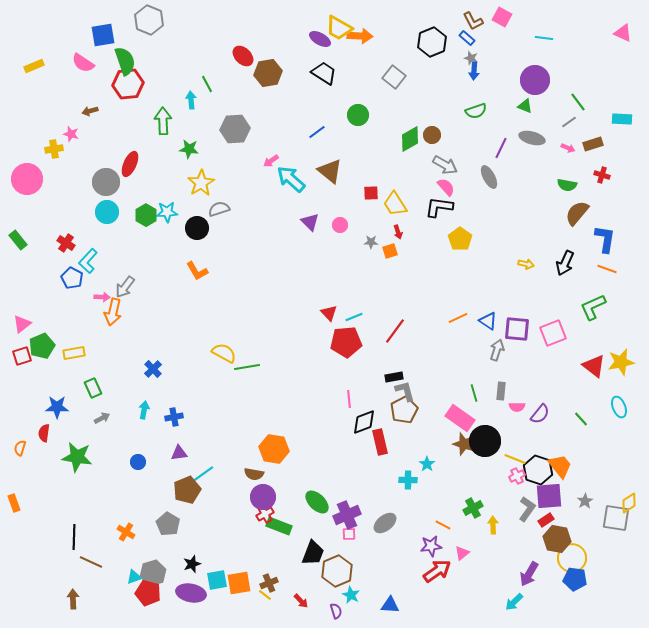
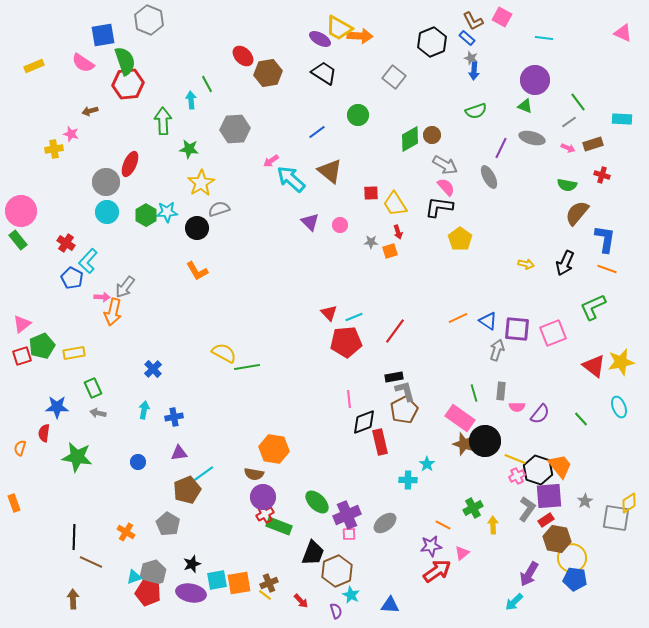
pink circle at (27, 179): moved 6 px left, 32 px down
gray arrow at (102, 418): moved 4 px left, 5 px up; rotated 140 degrees counterclockwise
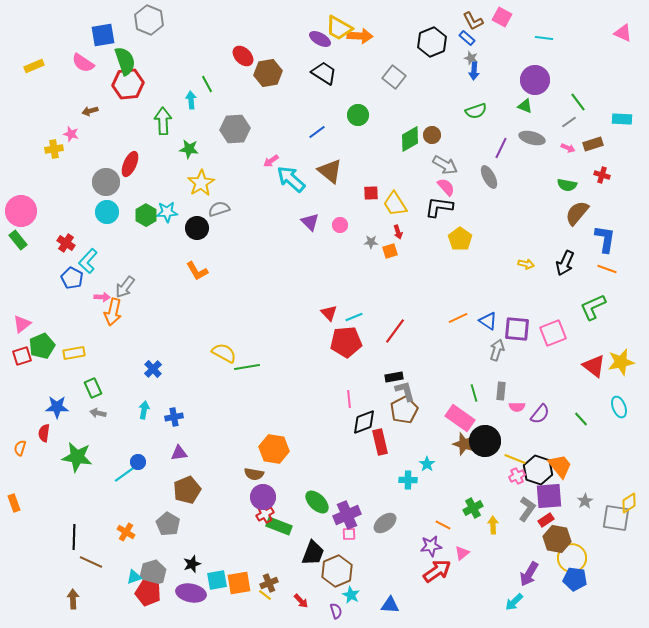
cyan line at (203, 474): moved 78 px left
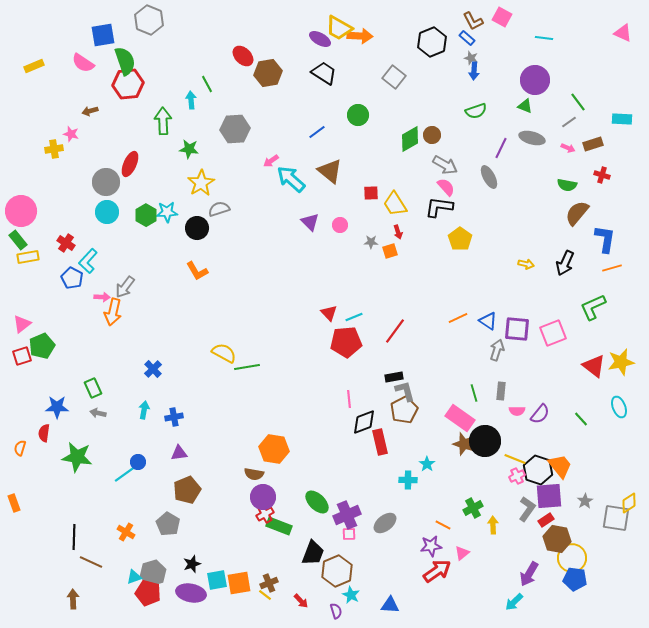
orange line at (607, 269): moved 5 px right, 1 px up; rotated 36 degrees counterclockwise
yellow rectangle at (74, 353): moved 46 px left, 96 px up
pink semicircle at (517, 407): moved 4 px down
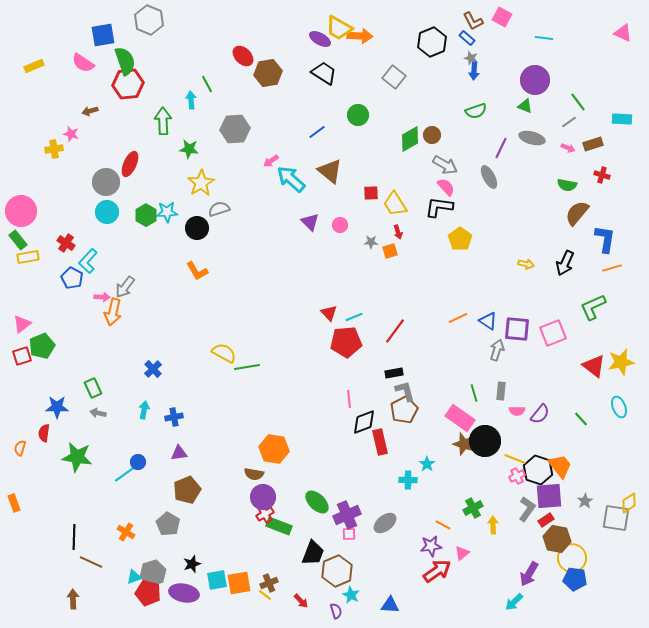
black rectangle at (394, 377): moved 4 px up
purple ellipse at (191, 593): moved 7 px left
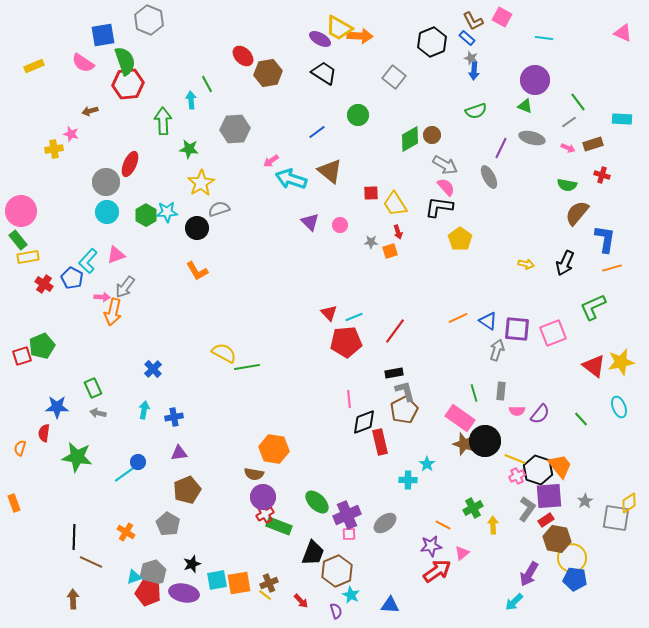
cyan arrow at (291, 179): rotated 24 degrees counterclockwise
red cross at (66, 243): moved 22 px left, 41 px down
pink triangle at (22, 324): moved 94 px right, 69 px up; rotated 18 degrees clockwise
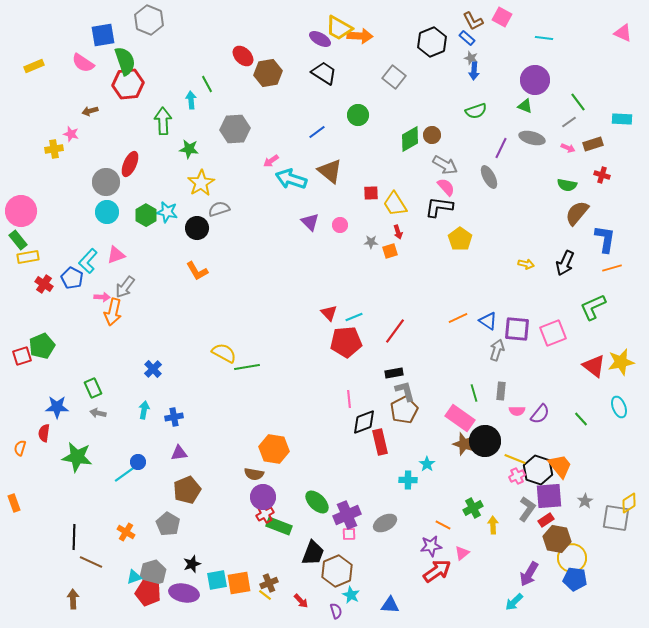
cyan star at (167, 212): rotated 15 degrees clockwise
gray ellipse at (385, 523): rotated 10 degrees clockwise
